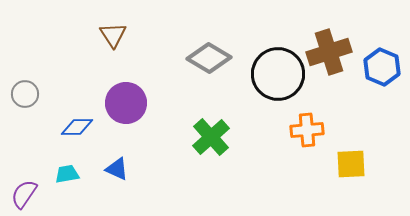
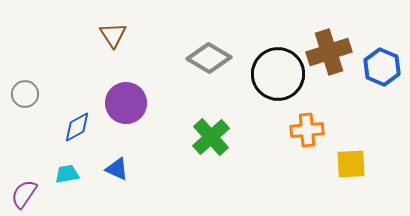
blue diamond: rotated 28 degrees counterclockwise
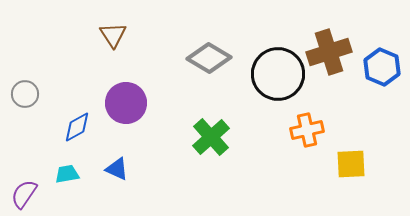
orange cross: rotated 8 degrees counterclockwise
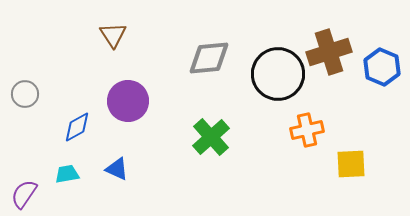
gray diamond: rotated 36 degrees counterclockwise
purple circle: moved 2 px right, 2 px up
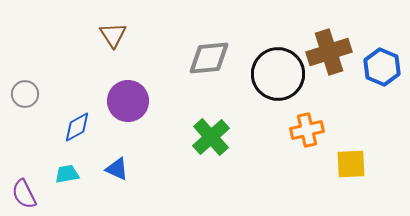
purple semicircle: rotated 60 degrees counterclockwise
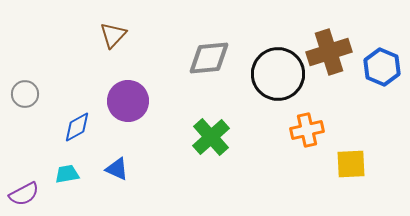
brown triangle: rotated 16 degrees clockwise
purple semicircle: rotated 92 degrees counterclockwise
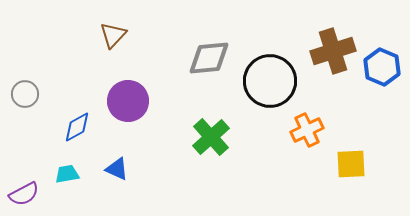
brown cross: moved 4 px right, 1 px up
black circle: moved 8 px left, 7 px down
orange cross: rotated 12 degrees counterclockwise
